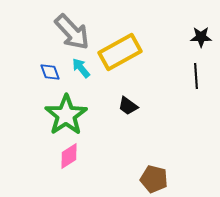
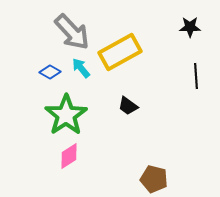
black star: moved 11 px left, 10 px up
blue diamond: rotated 40 degrees counterclockwise
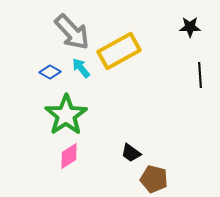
yellow rectangle: moved 1 px left, 1 px up
black line: moved 4 px right, 1 px up
black trapezoid: moved 3 px right, 47 px down
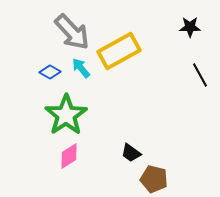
black line: rotated 25 degrees counterclockwise
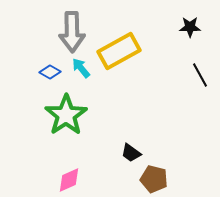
gray arrow: rotated 42 degrees clockwise
pink diamond: moved 24 px down; rotated 8 degrees clockwise
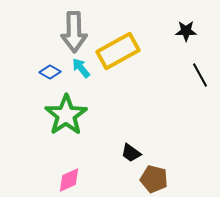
black star: moved 4 px left, 4 px down
gray arrow: moved 2 px right
yellow rectangle: moved 1 px left
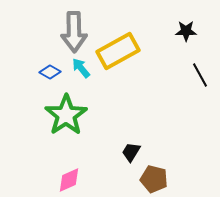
black trapezoid: moved 1 px up; rotated 85 degrees clockwise
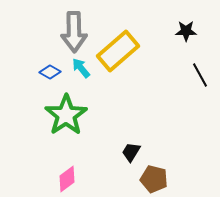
yellow rectangle: rotated 12 degrees counterclockwise
pink diamond: moved 2 px left, 1 px up; rotated 12 degrees counterclockwise
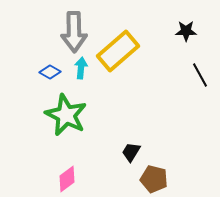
cyan arrow: rotated 45 degrees clockwise
green star: rotated 12 degrees counterclockwise
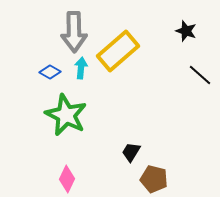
black star: rotated 20 degrees clockwise
black line: rotated 20 degrees counterclockwise
pink diamond: rotated 28 degrees counterclockwise
